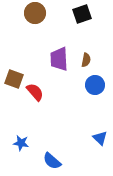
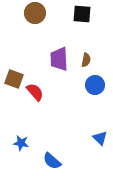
black square: rotated 24 degrees clockwise
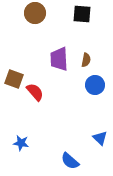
blue semicircle: moved 18 px right
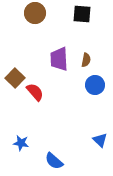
brown square: moved 1 px right, 1 px up; rotated 24 degrees clockwise
blue triangle: moved 2 px down
blue semicircle: moved 16 px left
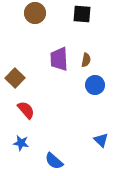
red semicircle: moved 9 px left, 18 px down
blue triangle: moved 1 px right
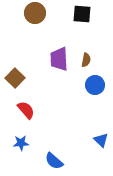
blue star: rotated 14 degrees counterclockwise
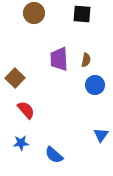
brown circle: moved 1 px left
blue triangle: moved 5 px up; rotated 21 degrees clockwise
blue semicircle: moved 6 px up
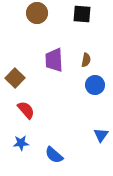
brown circle: moved 3 px right
purple trapezoid: moved 5 px left, 1 px down
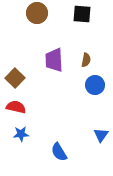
red semicircle: moved 10 px left, 3 px up; rotated 36 degrees counterclockwise
blue star: moved 9 px up
blue semicircle: moved 5 px right, 3 px up; rotated 18 degrees clockwise
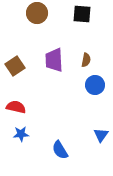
brown square: moved 12 px up; rotated 12 degrees clockwise
blue semicircle: moved 1 px right, 2 px up
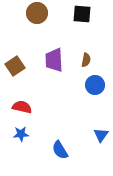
red semicircle: moved 6 px right
